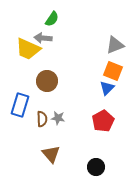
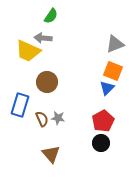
green semicircle: moved 1 px left, 3 px up
gray triangle: moved 1 px up
yellow trapezoid: moved 2 px down
brown circle: moved 1 px down
brown semicircle: rotated 21 degrees counterclockwise
black circle: moved 5 px right, 24 px up
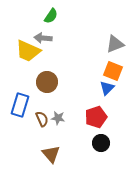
red pentagon: moved 7 px left, 4 px up; rotated 10 degrees clockwise
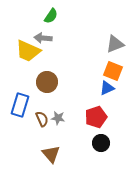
blue triangle: rotated 21 degrees clockwise
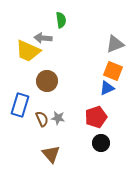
green semicircle: moved 10 px right, 4 px down; rotated 42 degrees counterclockwise
brown circle: moved 1 px up
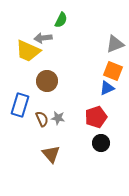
green semicircle: rotated 35 degrees clockwise
gray arrow: rotated 12 degrees counterclockwise
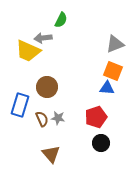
brown circle: moved 6 px down
blue triangle: rotated 28 degrees clockwise
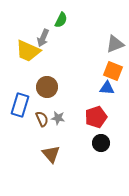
gray arrow: rotated 60 degrees counterclockwise
